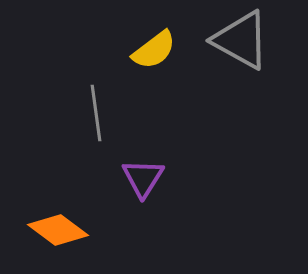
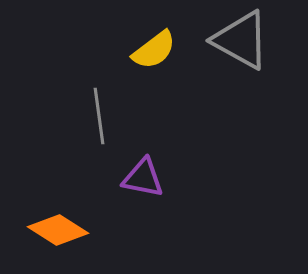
gray line: moved 3 px right, 3 px down
purple triangle: rotated 51 degrees counterclockwise
orange diamond: rotated 4 degrees counterclockwise
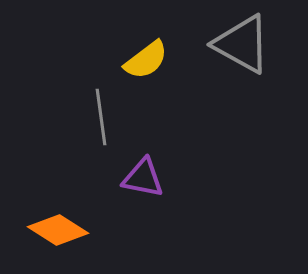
gray triangle: moved 1 px right, 4 px down
yellow semicircle: moved 8 px left, 10 px down
gray line: moved 2 px right, 1 px down
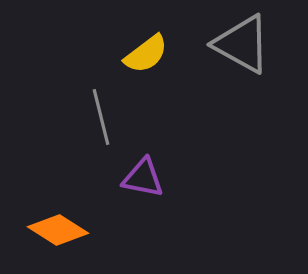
yellow semicircle: moved 6 px up
gray line: rotated 6 degrees counterclockwise
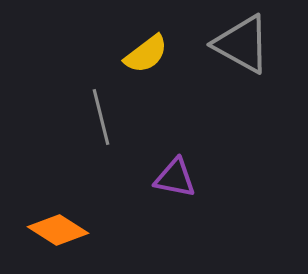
purple triangle: moved 32 px right
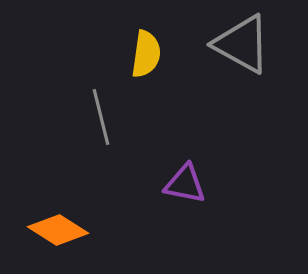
yellow semicircle: rotated 45 degrees counterclockwise
purple triangle: moved 10 px right, 6 px down
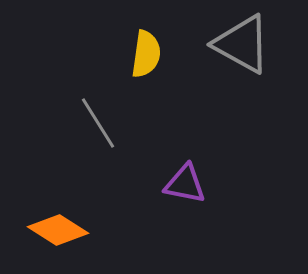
gray line: moved 3 px left, 6 px down; rotated 18 degrees counterclockwise
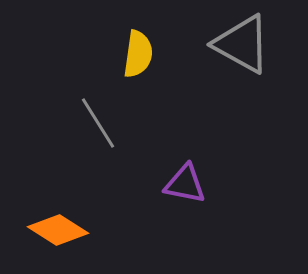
yellow semicircle: moved 8 px left
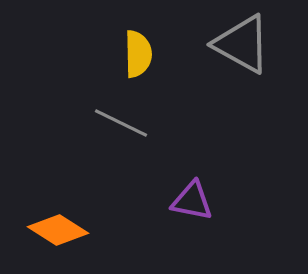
yellow semicircle: rotated 9 degrees counterclockwise
gray line: moved 23 px right; rotated 32 degrees counterclockwise
purple triangle: moved 7 px right, 17 px down
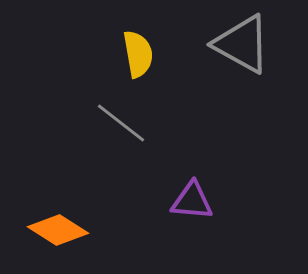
yellow semicircle: rotated 9 degrees counterclockwise
gray line: rotated 12 degrees clockwise
purple triangle: rotated 6 degrees counterclockwise
